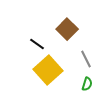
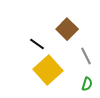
gray line: moved 3 px up
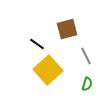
brown square: rotated 30 degrees clockwise
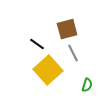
gray line: moved 13 px left, 3 px up
green semicircle: moved 1 px down
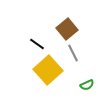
brown square: rotated 25 degrees counterclockwise
green semicircle: rotated 48 degrees clockwise
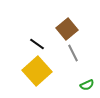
yellow square: moved 11 px left, 1 px down
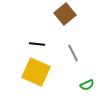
brown square: moved 2 px left, 15 px up
black line: rotated 28 degrees counterclockwise
yellow square: moved 1 px left, 1 px down; rotated 24 degrees counterclockwise
